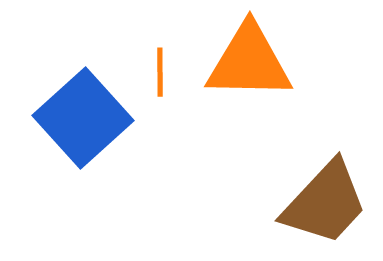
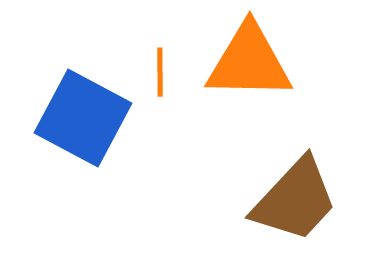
blue square: rotated 20 degrees counterclockwise
brown trapezoid: moved 30 px left, 3 px up
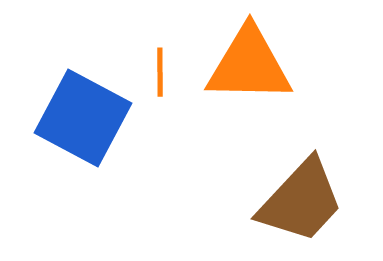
orange triangle: moved 3 px down
brown trapezoid: moved 6 px right, 1 px down
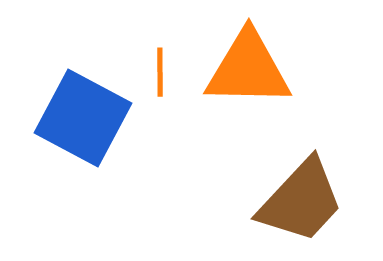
orange triangle: moved 1 px left, 4 px down
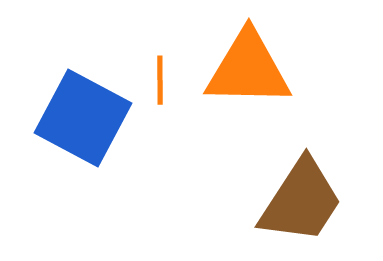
orange line: moved 8 px down
brown trapezoid: rotated 10 degrees counterclockwise
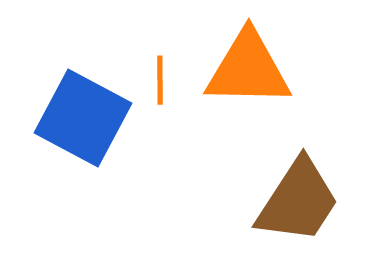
brown trapezoid: moved 3 px left
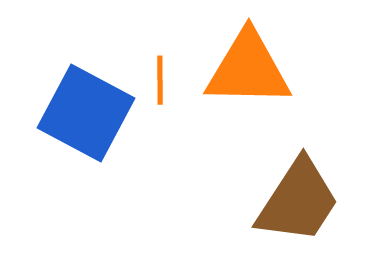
blue square: moved 3 px right, 5 px up
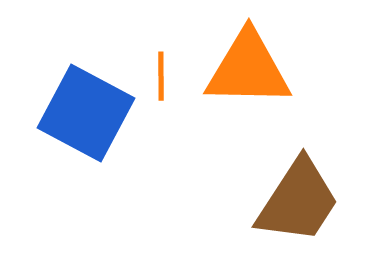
orange line: moved 1 px right, 4 px up
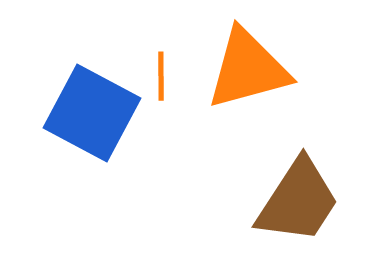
orange triangle: rotated 16 degrees counterclockwise
blue square: moved 6 px right
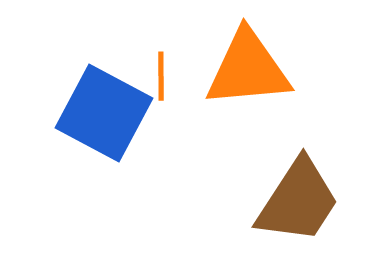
orange triangle: rotated 10 degrees clockwise
blue square: moved 12 px right
